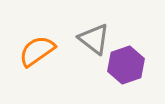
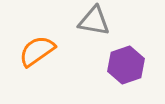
gray triangle: moved 18 px up; rotated 28 degrees counterclockwise
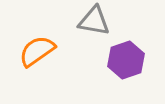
purple hexagon: moved 5 px up
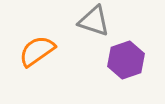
gray triangle: rotated 8 degrees clockwise
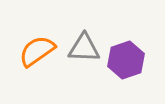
gray triangle: moved 10 px left, 27 px down; rotated 16 degrees counterclockwise
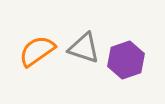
gray triangle: rotated 16 degrees clockwise
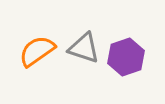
purple hexagon: moved 3 px up
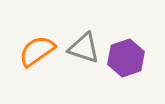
purple hexagon: moved 1 px down
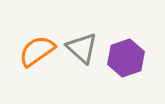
gray triangle: moved 2 px left; rotated 24 degrees clockwise
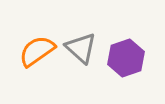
gray triangle: moved 1 px left
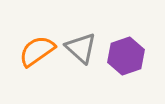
purple hexagon: moved 2 px up
